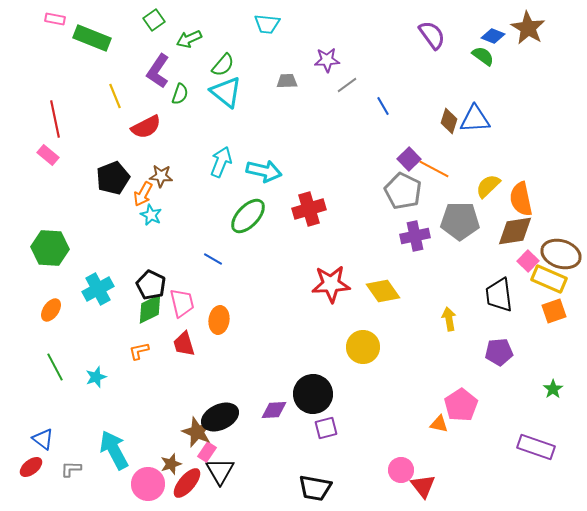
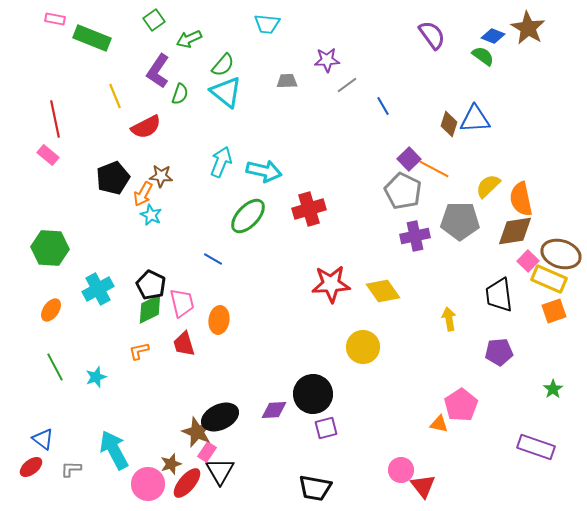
brown diamond at (449, 121): moved 3 px down
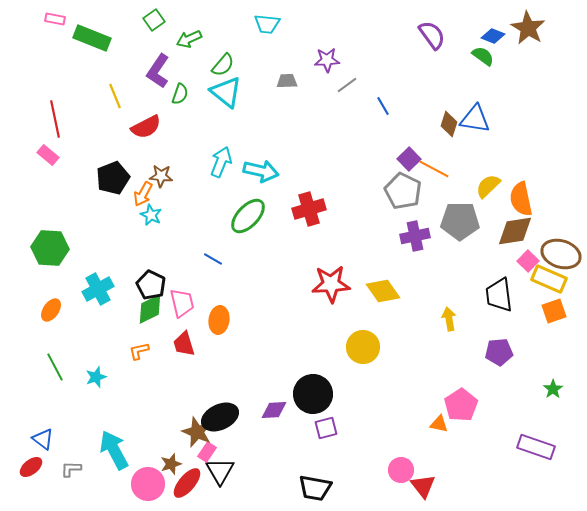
blue triangle at (475, 119): rotated 12 degrees clockwise
cyan arrow at (264, 171): moved 3 px left
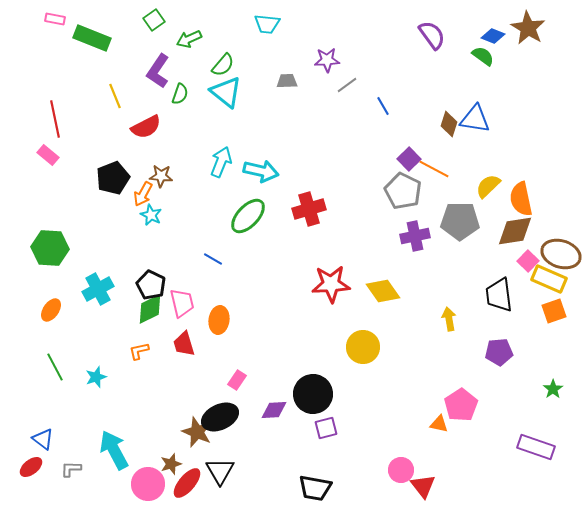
pink rectangle at (207, 452): moved 30 px right, 72 px up
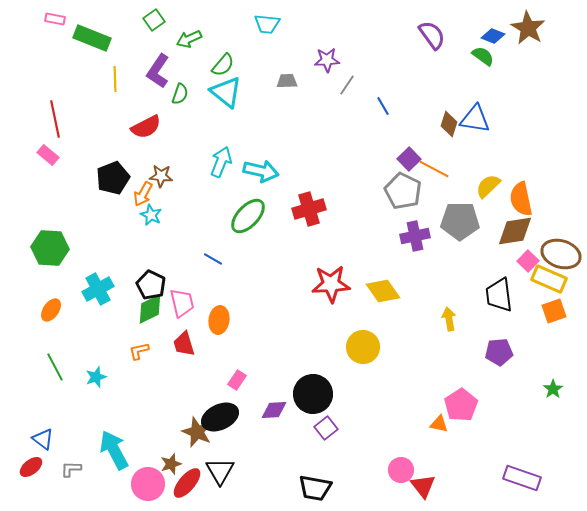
gray line at (347, 85): rotated 20 degrees counterclockwise
yellow line at (115, 96): moved 17 px up; rotated 20 degrees clockwise
purple square at (326, 428): rotated 25 degrees counterclockwise
purple rectangle at (536, 447): moved 14 px left, 31 px down
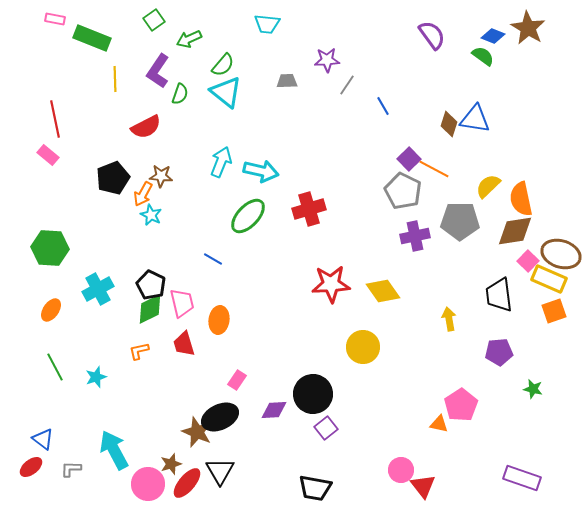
green star at (553, 389): moved 20 px left; rotated 24 degrees counterclockwise
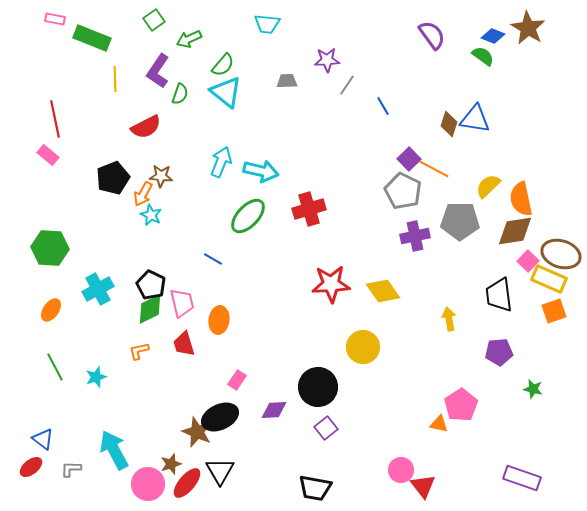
black circle at (313, 394): moved 5 px right, 7 px up
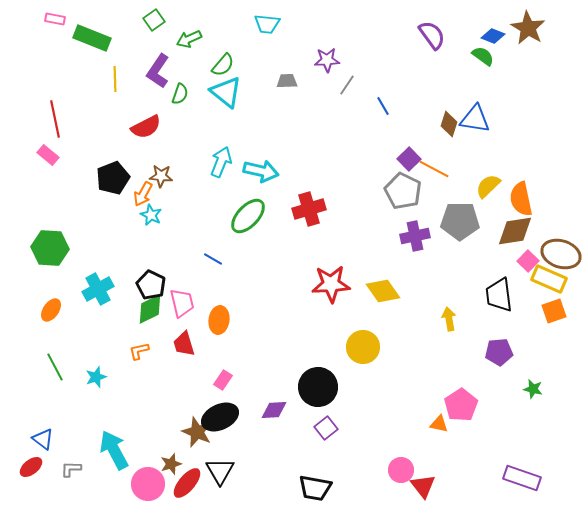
pink rectangle at (237, 380): moved 14 px left
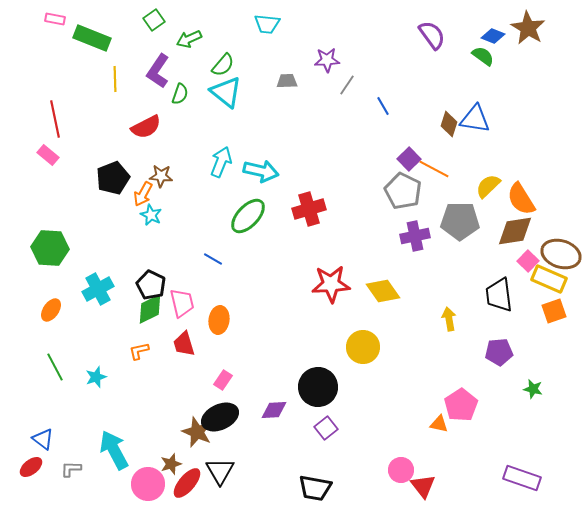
orange semicircle at (521, 199): rotated 20 degrees counterclockwise
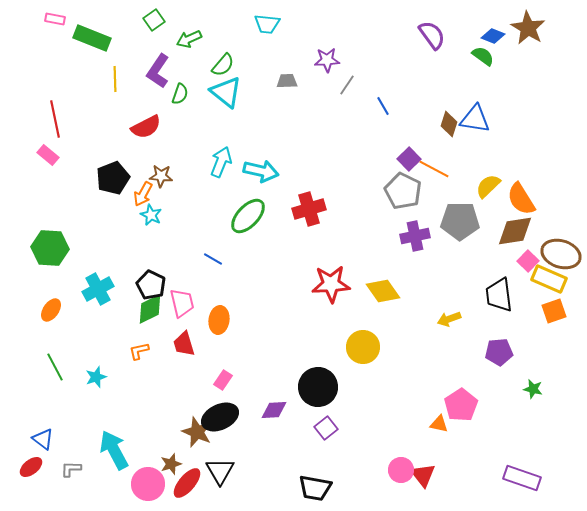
yellow arrow at (449, 319): rotated 100 degrees counterclockwise
red triangle at (423, 486): moved 11 px up
